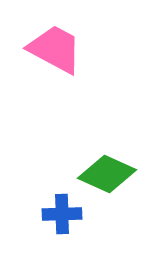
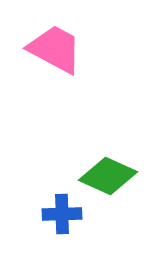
green diamond: moved 1 px right, 2 px down
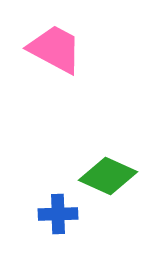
blue cross: moved 4 px left
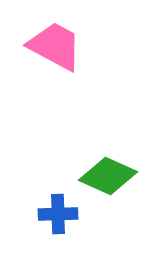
pink trapezoid: moved 3 px up
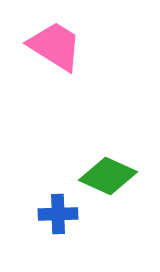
pink trapezoid: rotated 4 degrees clockwise
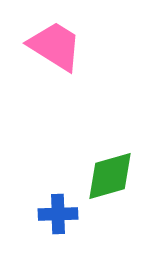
green diamond: moved 2 px right; rotated 40 degrees counterclockwise
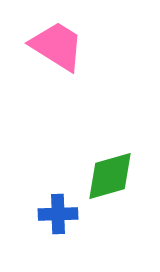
pink trapezoid: moved 2 px right
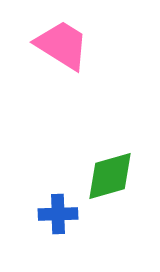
pink trapezoid: moved 5 px right, 1 px up
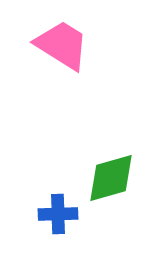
green diamond: moved 1 px right, 2 px down
